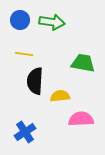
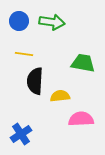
blue circle: moved 1 px left, 1 px down
blue cross: moved 4 px left, 2 px down
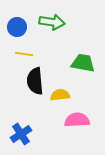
blue circle: moved 2 px left, 6 px down
black semicircle: rotated 8 degrees counterclockwise
yellow semicircle: moved 1 px up
pink semicircle: moved 4 px left, 1 px down
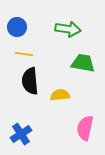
green arrow: moved 16 px right, 7 px down
black semicircle: moved 5 px left
pink semicircle: moved 8 px right, 8 px down; rotated 75 degrees counterclockwise
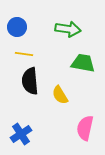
yellow semicircle: rotated 114 degrees counterclockwise
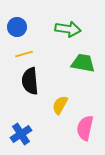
yellow line: rotated 24 degrees counterclockwise
yellow semicircle: moved 10 px down; rotated 60 degrees clockwise
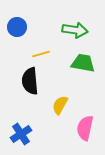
green arrow: moved 7 px right, 1 px down
yellow line: moved 17 px right
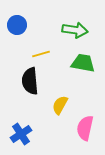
blue circle: moved 2 px up
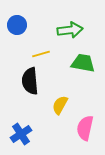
green arrow: moved 5 px left; rotated 15 degrees counterclockwise
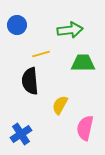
green trapezoid: rotated 10 degrees counterclockwise
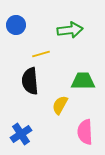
blue circle: moved 1 px left
green trapezoid: moved 18 px down
pink semicircle: moved 4 px down; rotated 15 degrees counterclockwise
